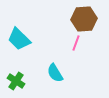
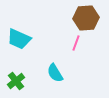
brown hexagon: moved 2 px right, 1 px up
cyan trapezoid: rotated 20 degrees counterclockwise
green cross: rotated 18 degrees clockwise
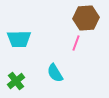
cyan trapezoid: rotated 25 degrees counterclockwise
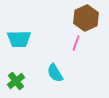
brown hexagon: rotated 20 degrees counterclockwise
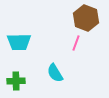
brown hexagon: rotated 15 degrees counterclockwise
cyan trapezoid: moved 3 px down
green cross: rotated 36 degrees clockwise
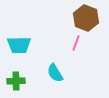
cyan trapezoid: moved 3 px down
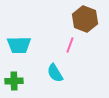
brown hexagon: moved 1 px left, 1 px down
pink line: moved 6 px left, 2 px down
green cross: moved 2 px left
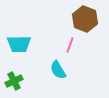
cyan trapezoid: moved 1 px up
cyan semicircle: moved 3 px right, 3 px up
green cross: rotated 24 degrees counterclockwise
